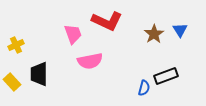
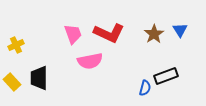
red L-shape: moved 2 px right, 12 px down
black trapezoid: moved 4 px down
blue semicircle: moved 1 px right
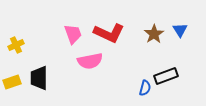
yellow rectangle: rotated 66 degrees counterclockwise
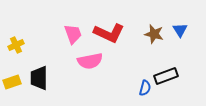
brown star: rotated 24 degrees counterclockwise
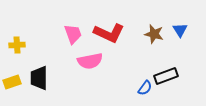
yellow cross: moved 1 px right; rotated 21 degrees clockwise
blue semicircle: rotated 21 degrees clockwise
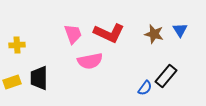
black rectangle: rotated 30 degrees counterclockwise
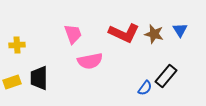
red L-shape: moved 15 px right
